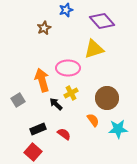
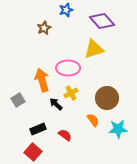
red semicircle: moved 1 px right, 1 px down
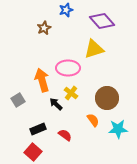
yellow cross: rotated 24 degrees counterclockwise
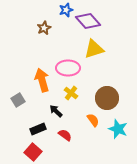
purple diamond: moved 14 px left
black arrow: moved 7 px down
cyan star: rotated 24 degrees clockwise
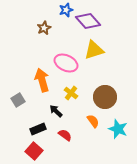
yellow triangle: moved 1 px down
pink ellipse: moved 2 px left, 5 px up; rotated 25 degrees clockwise
brown circle: moved 2 px left, 1 px up
orange semicircle: moved 1 px down
red square: moved 1 px right, 1 px up
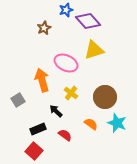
orange semicircle: moved 2 px left, 3 px down; rotated 16 degrees counterclockwise
cyan star: moved 1 px left, 6 px up
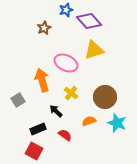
purple diamond: moved 1 px right
orange semicircle: moved 2 px left, 3 px up; rotated 56 degrees counterclockwise
red square: rotated 12 degrees counterclockwise
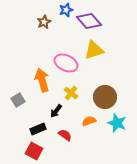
brown star: moved 6 px up
black arrow: rotated 96 degrees counterclockwise
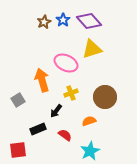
blue star: moved 3 px left, 10 px down; rotated 16 degrees counterclockwise
yellow triangle: moved 2 px left, 1 px up
yellow cross: rotated 32 degrees clockwise
cyan star: moved 27 px left, 28 px down; rotated 24 degrees clockwise
red square: moved 16 px left, 1 px up; rotated 36 degrees counterclockwise
